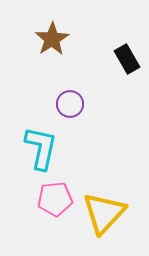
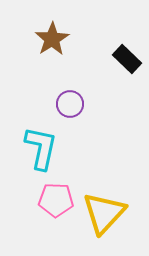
black rectangle: rotated 16 degrees counterclockwise
pink pentagon: moved 1 px right, 1 px down; rotated 8 degrees clockwise
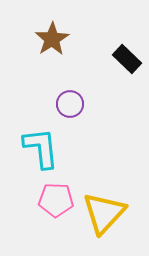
cyan L-shape: rotated 18 degrees counterclockwise
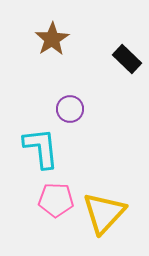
purple circle: moved 5 px down
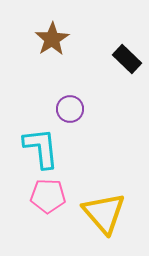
pink pentagon: moved 8 px left, 4 px up
yellow triangle: rotated 24 degrees counterclockwise
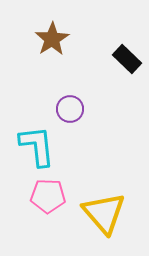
cyan L-shape: moved 4 px left, 2 px up
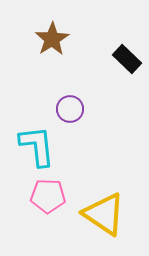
yellow triangle: moved 1 px down; rotated 15 degrees counterclockwise
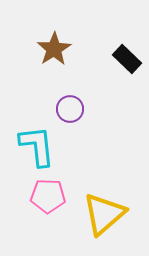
brown star: moved 2 px right, 10 px down
yellow triangle: rotated 45 degrees clockwise
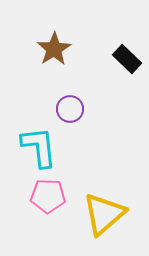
cyan L-shape: moved 2 px right, 1 px down
